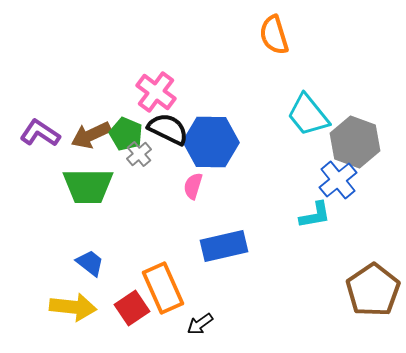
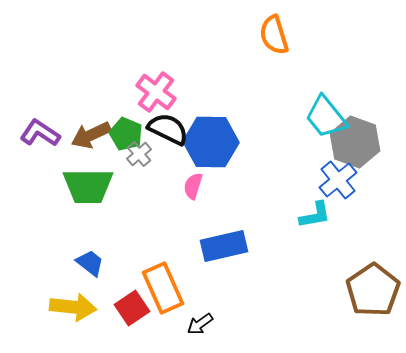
cyan trapezoid: moved 18 px right, 2 px down
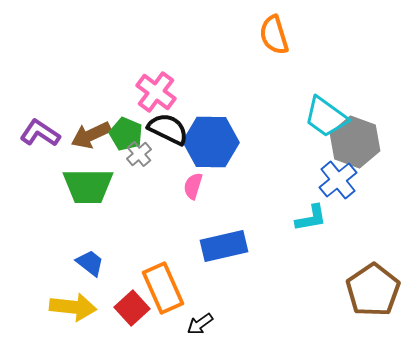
cyan trapezoid: rotated 15 degrees counterclockwise
cyan L-shape: moved 4 px left, 3 px down
red square: rotated 8 degrees counterclockwise
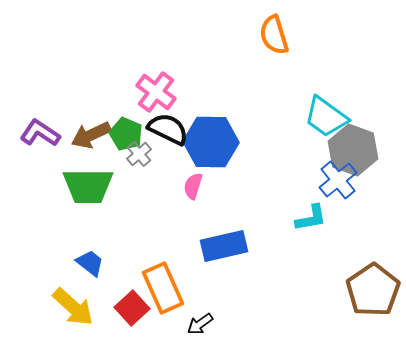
gray hexagon: moved 2 px left, 8 px down
yellow arrow: rotated 36 degrees clockwise
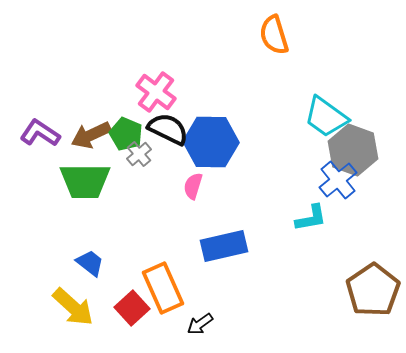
green trapezoid: moved 3 px left, 5 px up
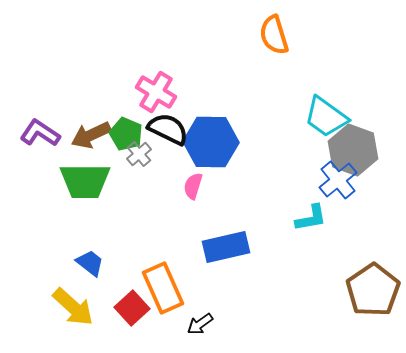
pink cross: rotated 6 degrees counterclockwise
blue rectangle: moved 2 px right, 1 px down
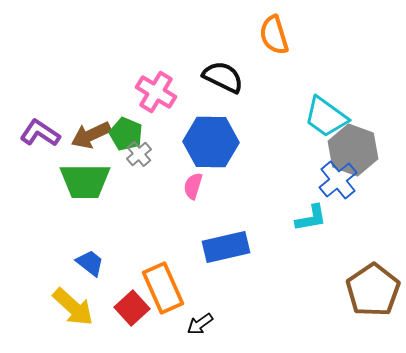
black semicircle: moved 55 px right, 52 px up
